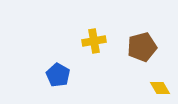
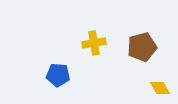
yellow cross: moved 2 px down
blue pentagon: rotated 25 degrees counterclockwise
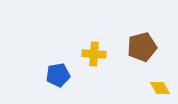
yellow cross: moved 11 px down; rotated 15 degrees clockwise
blue pentagon: rotated 15 degrees counterclockwise
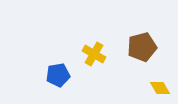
yellow cross: rotated 25 degrees clockwise
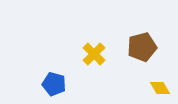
yellow cross: rotated 15 degrees clockwise
blue pentagon: moved 4 px left, 9 px down; rotated 25 degrees clockwise
